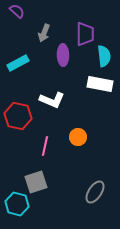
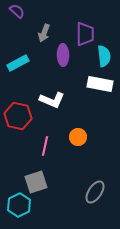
cyan hexagon: moved 2 px right, 1 px down; rotated 20 degrees clockwise
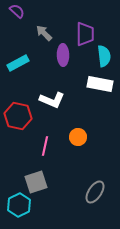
gray arrow: rotated 114 degrees clockwise
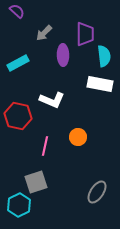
gray arrow: rotated 90 degrees counterclockwise
gray ellipse: moved 2 px right
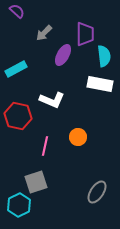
purple ellipse: rotated 30 degrees clockwise
cyan rectangle: moved 2 px left, 6 px down
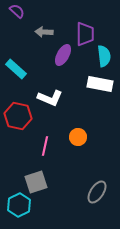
gray arrow: moved 1 px up; rotated 48 degrees clockwise
cyan rectangle: rotated 70 degrees clockwise
white L-shape: moved 2 px left, 2 px up
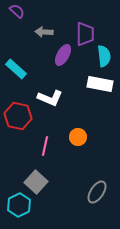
gray square: rotated 30 degrees counterclockwise
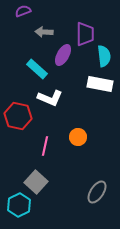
purple semicircle: moved 6 px right; rotated 63 degrees counterclockwise
cyan rectangle: moved 21 px right
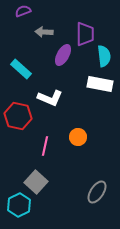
cyan rectangle: moved 16 px left
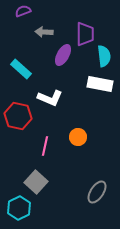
cyan hexagon: moved 3 px down
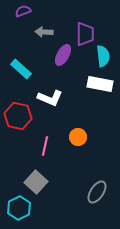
cyan semicircle: moved 1 px left
